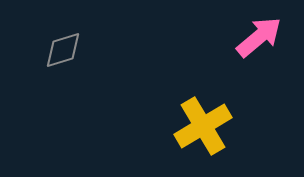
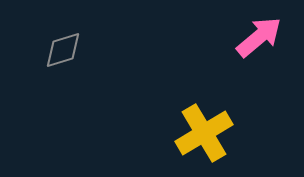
yellow cross: moved 1 px right, 7 px down
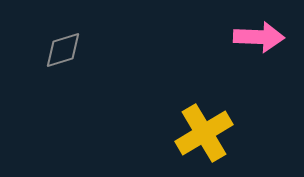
pink arrow: rotated 42 degrees clockwise
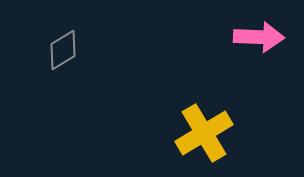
gray diamond: rotated 15 degrees counterclockwise
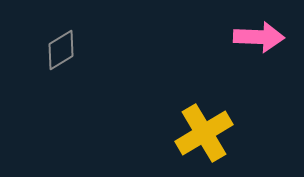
gray diamond: moved 2 px left
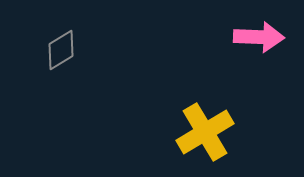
yellow cross: moved 1 px right, 1 px up
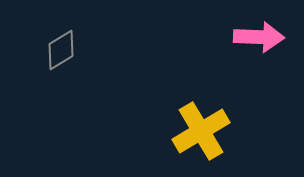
yellow cross: moved 4 px left, 1 px up
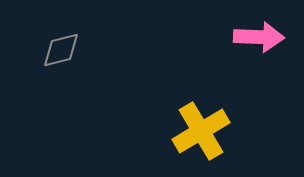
gray diamond: rotated 18 degrees clockwise
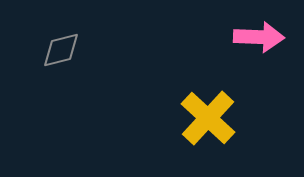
yellow cross: moved 7 px right, 13 px up; rotated 16 degrees counterclockwise
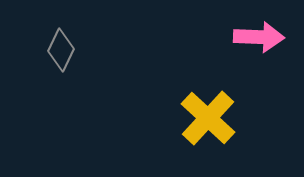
gray diamond: rotated 51 degrees counterclockwise
